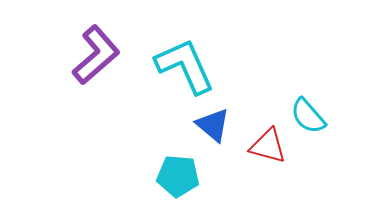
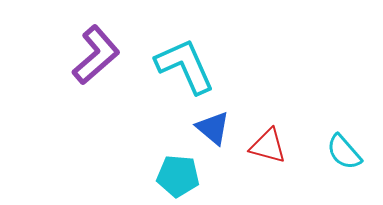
cyan semicircle: moved 36 px right, 36 px down
blue triangle: moved 3 px down
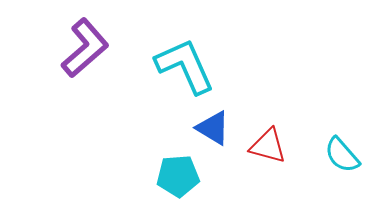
purple L-shape: moved 11 px left, 7 px up
blue triangle: rotated 9 degrees counterclockwise
cyan semicircle: moved 2 px left, 3 px down
cyan pentagon: rotated 9 degrees counterclockwise
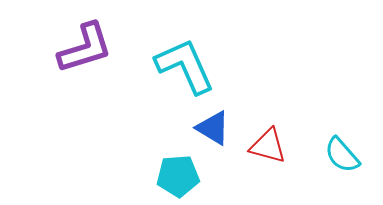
purple L-shape: rotated 24 degrees clockwise
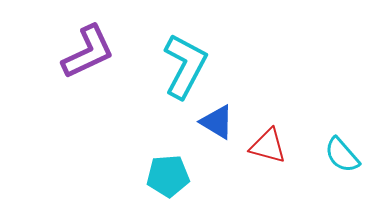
purple L-shape: moved 3 px right, 4 px down; rotated 8 degrees counterclockwise
cyan L-shape: rotated 52 degrees clockwise
blue triangle: moved 4 px right, 6 px up
cyan pentagon: moved 10 px left
